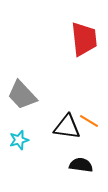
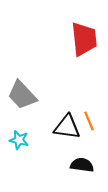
orange line: rotated 36 degrees clockwise
cyan star: rotated 30 degrees clockwise
black semicircle: moved 1 px right
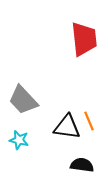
gray trapezoid: moved 1 px right, 5 px down
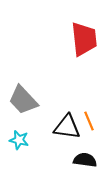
black semicircle: moved 3 px right, 5 px up
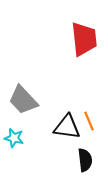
cyan star: moved 5 px left, 2 px up
black semicircle: rotated 75 degrees clockwise
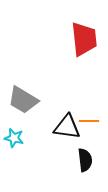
gray trapezoid: rotated 16 degrees counterclockwise
orange line: rotated 66 degrees counterclockwise
